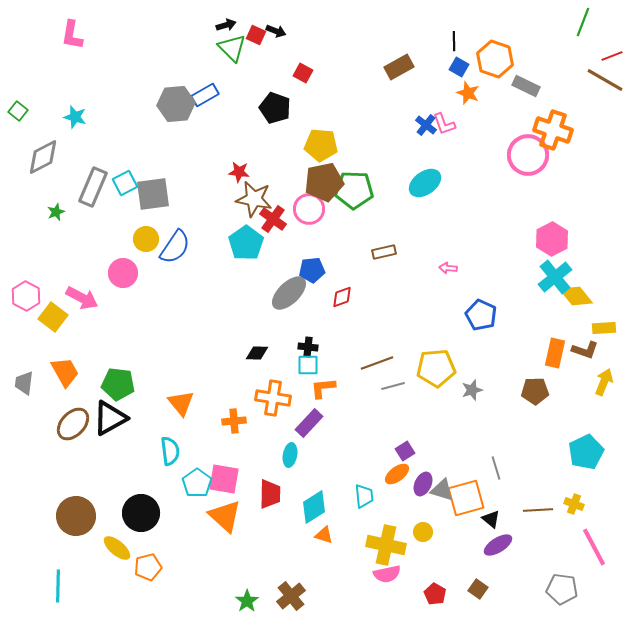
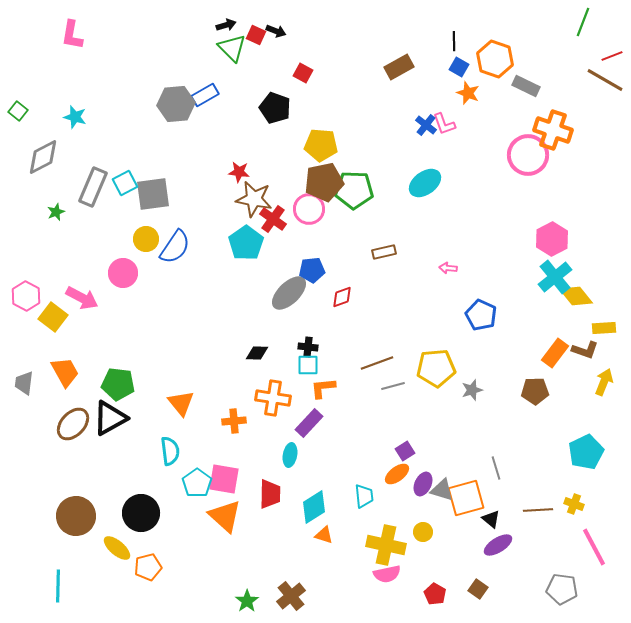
orange rectangle at (555, 353): rotated 24 degrees clockwise
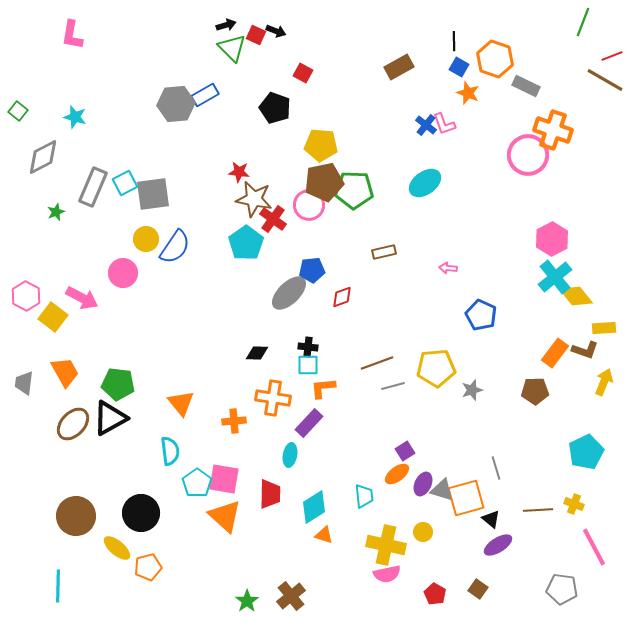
pink circle at (309, 209): moved 4 px up
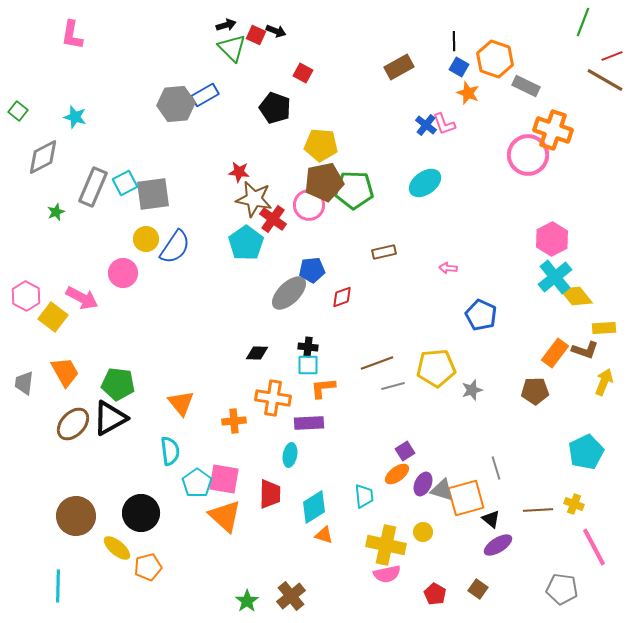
purple rectangle at (309, 423): rotated 44 degrees clockwise
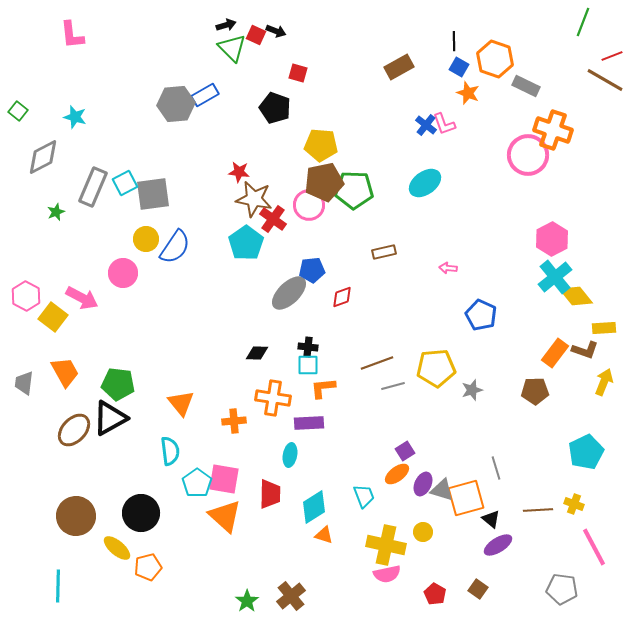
pink L-shape at (72, 35): rotated 16 degrees counterclockwise
red square at (303, 73): moved 5 px left; rotated 12 degrees counterclockwise
brown ellipse at (73, 424): moved 1 px right, 6 px down
cyan trapezoid at (364, 496): rotated 15 degrees counterclockwise
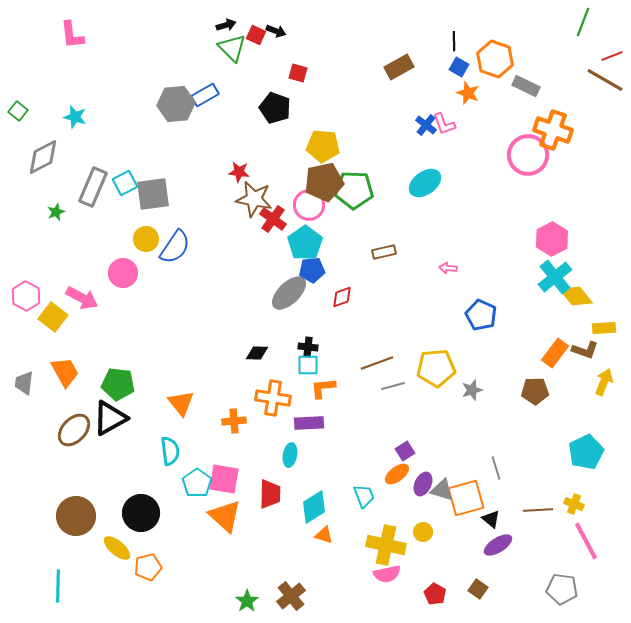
yellow pentagon at (321, 145): moved 2 px right, 1 px down
cyan pentagon at (246, 243): moved 59 px right
pink line at (594, 547): moved 8 px left, 6 px up
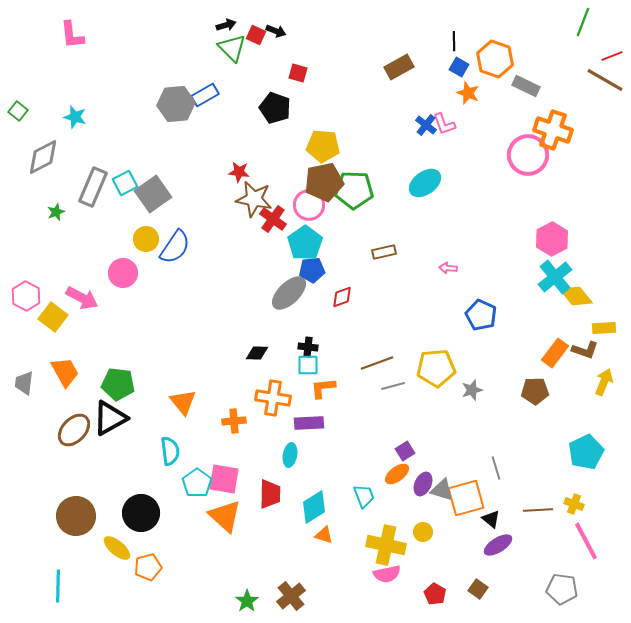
gray square at (153, 194): rotated 27 degrees counterclockwise
orange triangle at (181, 403): moved 2 px right, 1 px up
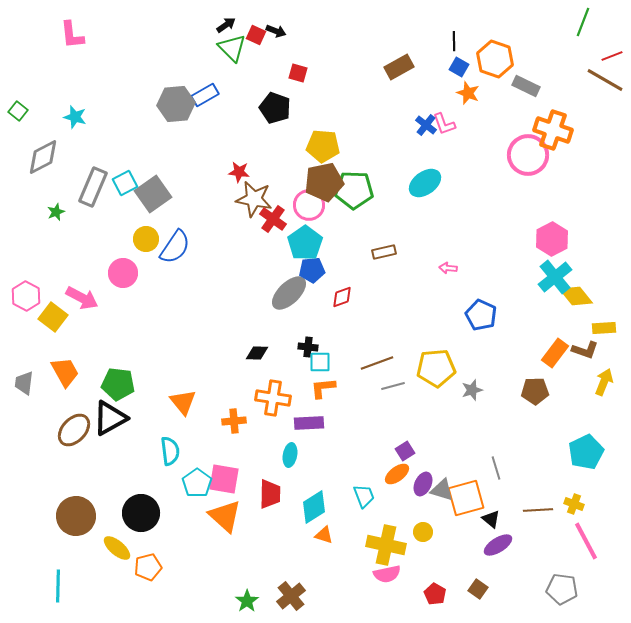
black arrow at (226, 25): rotated 18 degrees counterclockwise
cyan square at (308, 365): moved 12 px right, 3 px up
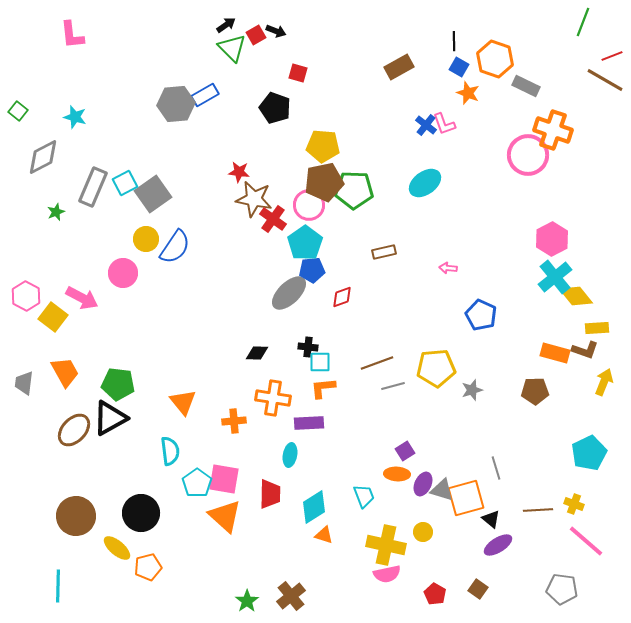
red square at (256, 35): rotated 36 degrees clockwise
yellow rectangle at (604, 328): moved 7 px left
orange rectangle at (555, 353): rotated 68 degrees clockwise
cyan pentagon at (586, 452): moved 3 px right, 1 px down
orange ellipse at (397, 474): rotated 40 degrees clockwise
pink line at (586, 541): rotated 21 degrees counterclockwise
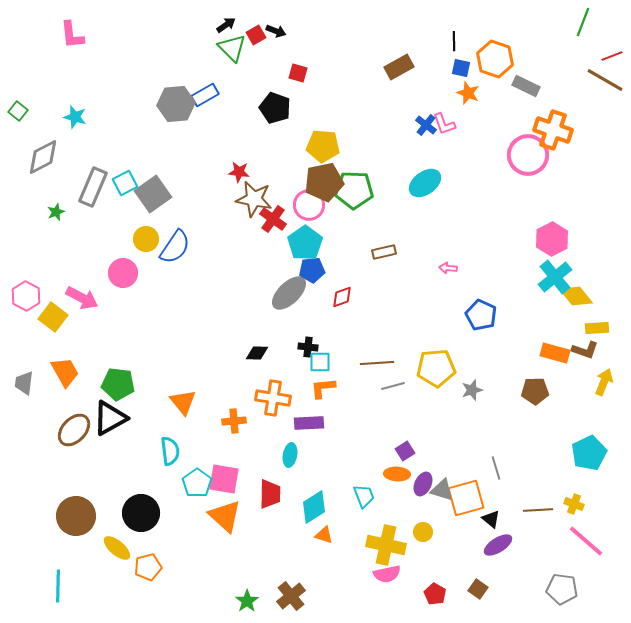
blue square at (459, 67): moved 2 px right, 1 px down; rotated 18 degrees counterclockwise
brown line at (377, 363): rotated 16 degrees clockwise
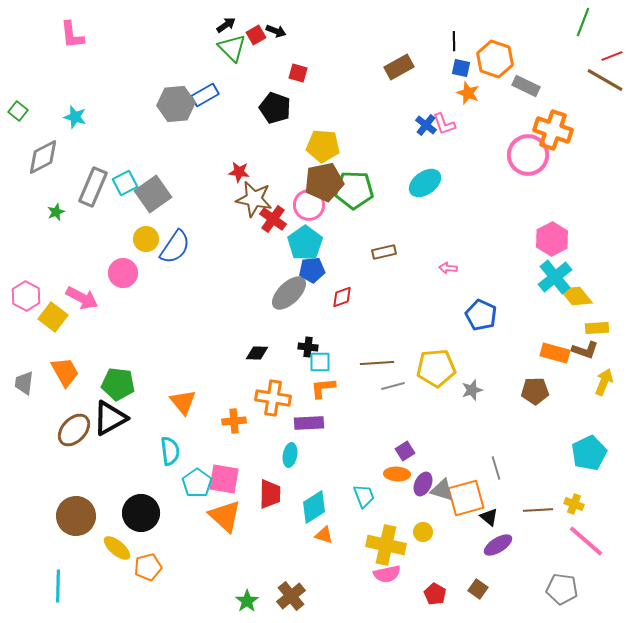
black triangle at (491, 519): moved 2 px left, 2 px up
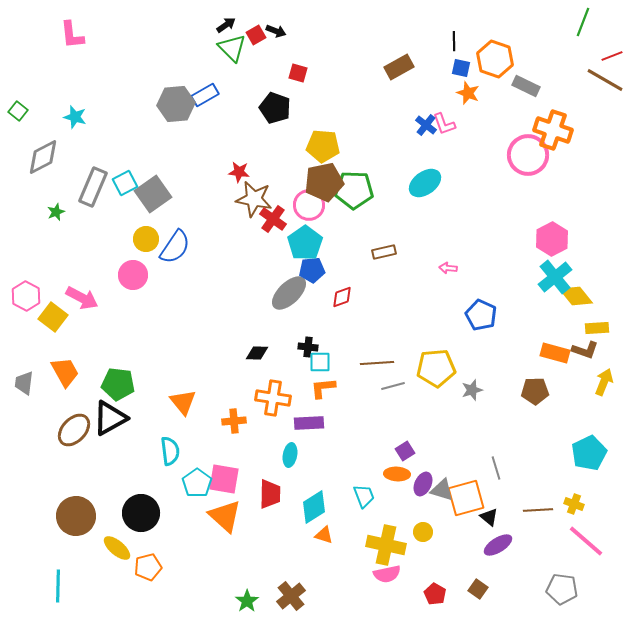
pink circle at (123, 273): moved 10 px right, 2 px down
